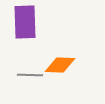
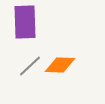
gray line: moved 9 px up; rotated 45 degrees counterclockwise
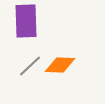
purple rectangle: moved 1 px right, 1 px up
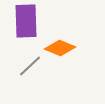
orange diamond: moved 17 px up; rotated 20 degrees clockwise
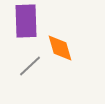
orange diamond: rotated 52 degrees clockwise
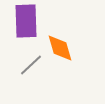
gray line: moved 1 px right, 1 px up
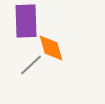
orange diamond: moved 9 px left
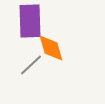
purple rectangle: moved 4 px right
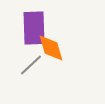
purple rectangle: moved 4 px right, 7 px down
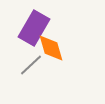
purple rectangle: rotated 32 degrees clockwise
